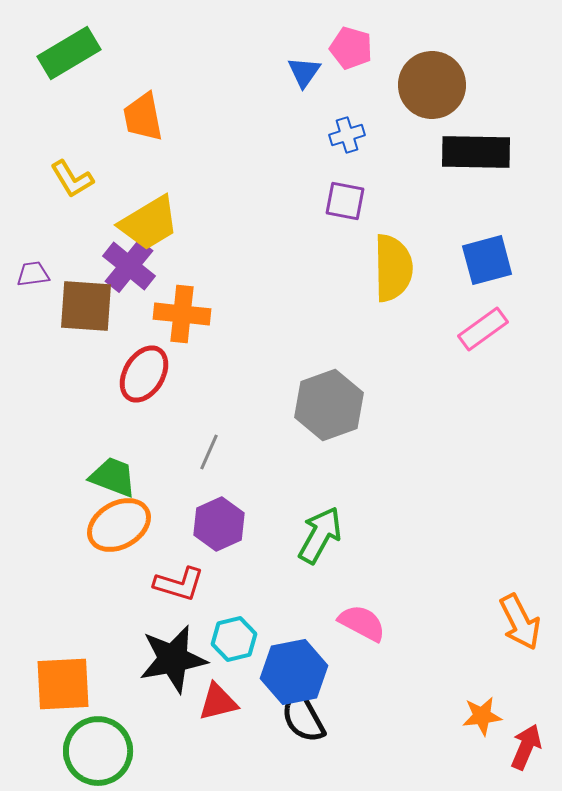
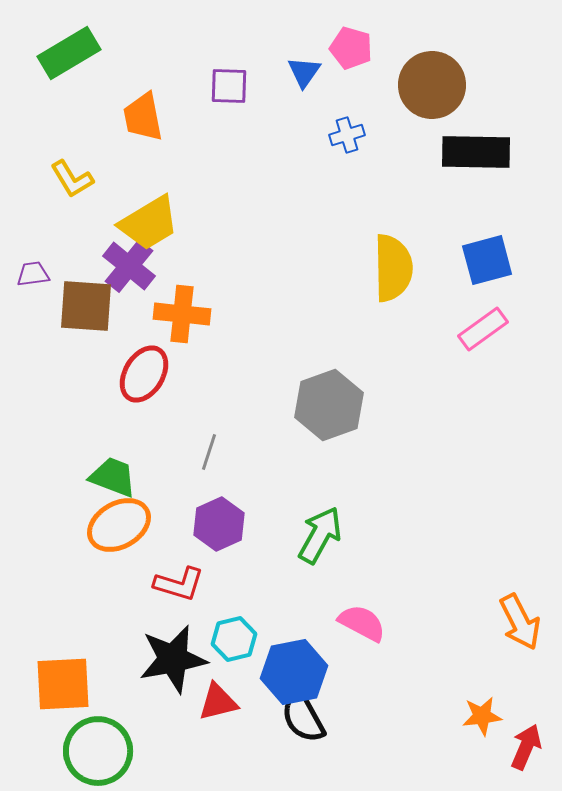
purple square: moved 116 px left, 115 px up; rotated 9 degrees counterclockwise
gray line: rotated 6 degrees counterclockwise
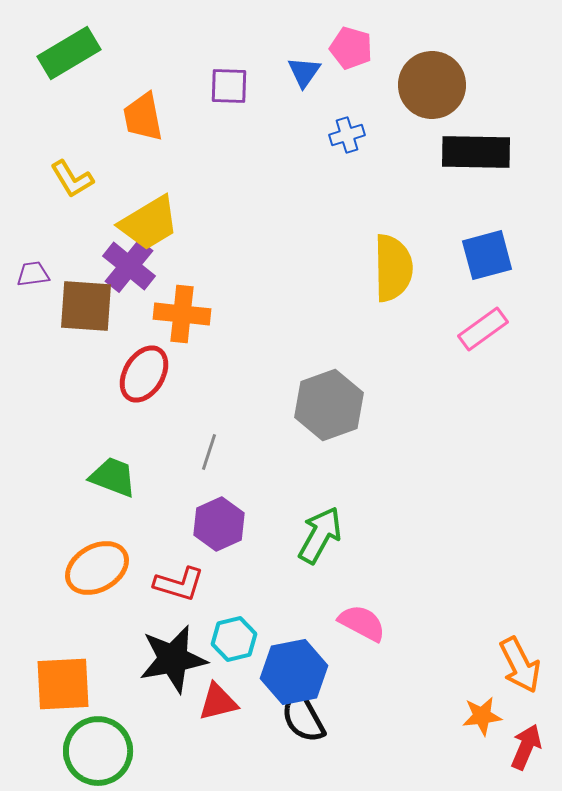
blue square: moved 5 px up
orange ellipse: moved 22 px left, 43 px down
orange arrow: moved 43 px down
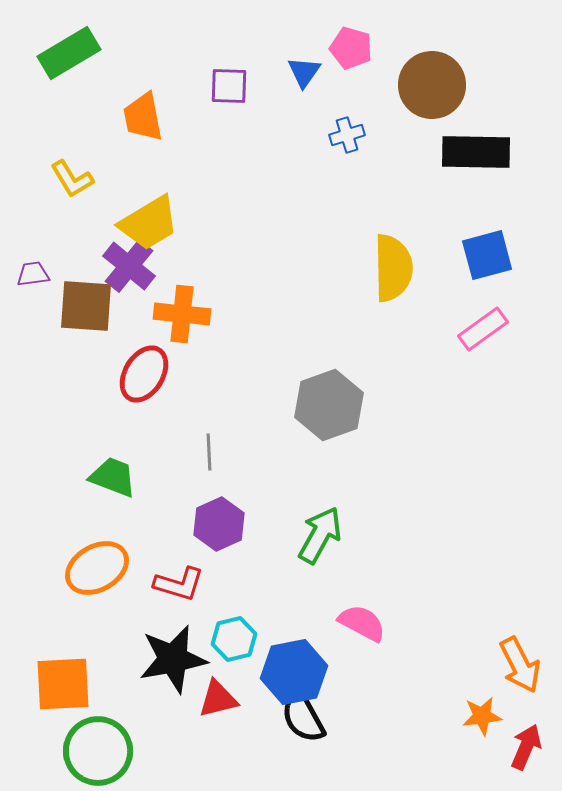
gray line: rotated 21 degrees counterclockwise
red triangle: moved 3 px up
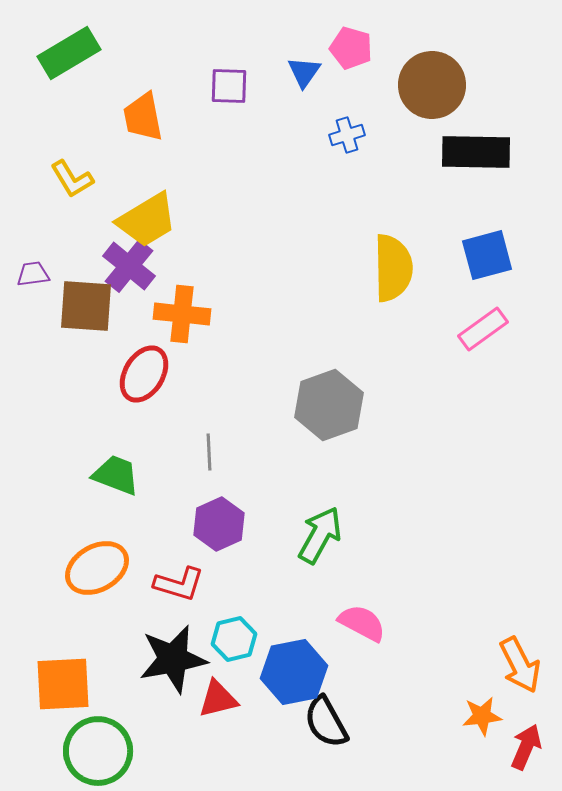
yellow trapezoid: moved 2 px left, 3 px up
green trapezoid: moved 3 px right, 2 px up
black semicircle: moved 23 px right, 5 px down
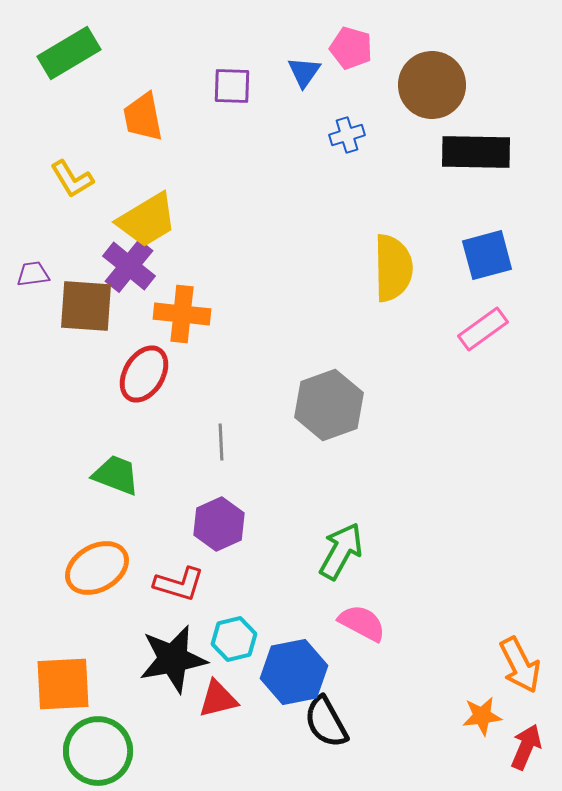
purple square: moved 3 px right
gray line: moved 12 px right, 10 px up
green arrow: moved 21 px right, 16 px down
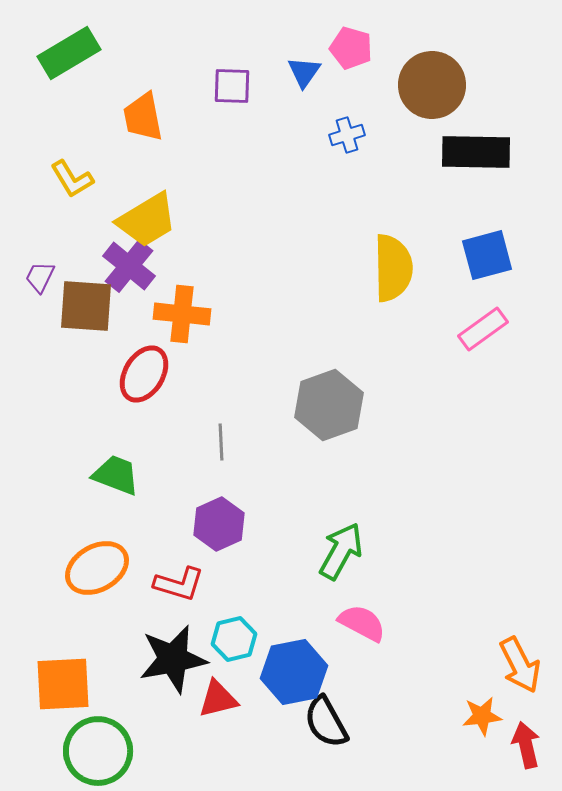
purple trapezoid: moved 7 px right, 3 px down; rotated 56 degrees counterclockwise
red arrow: moved 2 px up; rotated 36 degrees counterclockwise
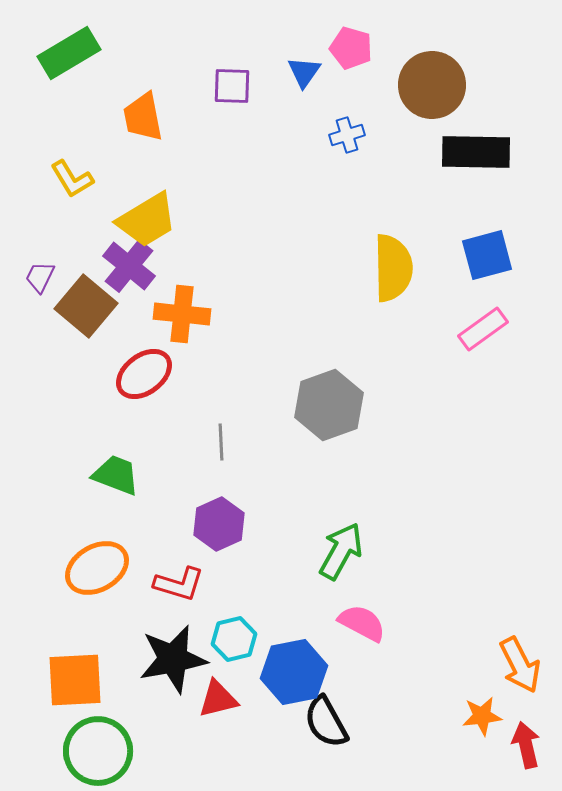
brown square: rotated 36 degrees clockwise
red ellipse: rotated 22 degrees clockwise
orange square: moved 12 px right, 4 px up
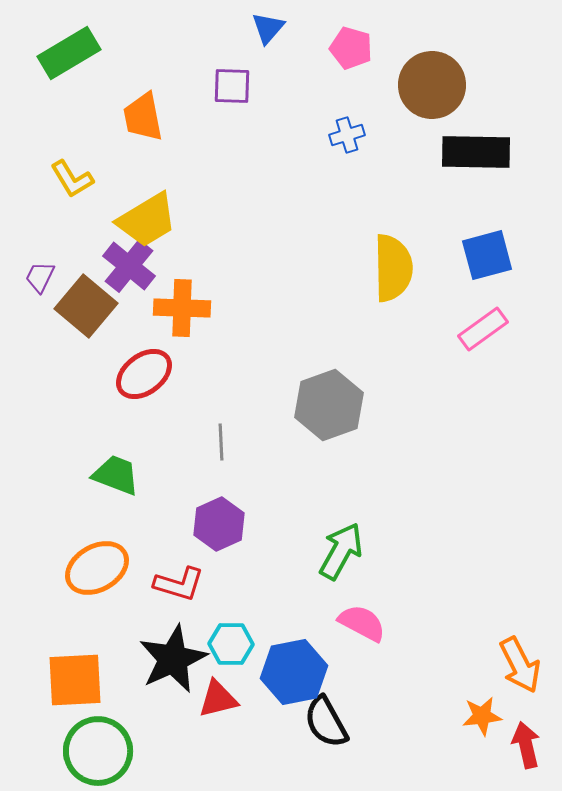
blue triangle: moved 36 px left, 44 px up; rotated 6 degrees clockwise
orange cross: moved 6 px up; rotated 4 degrees counterclockwise
cyan hexagon: moved 3 px left, 5 px down; rotated 15 degrees clockwise
black star: rotated 14 degrees counterclockwise
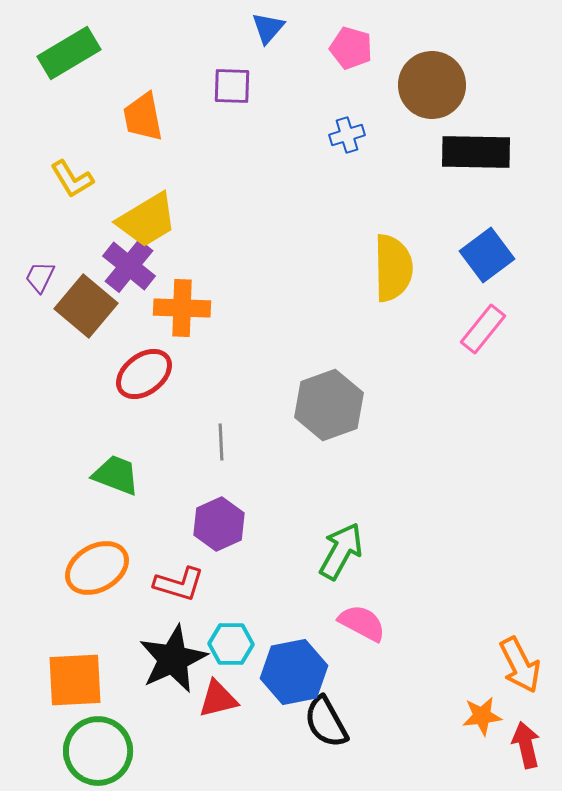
blue square: rotated 22 degrees counterclockwise
pink rectangle: rotated 15 degrees counterclockwise
